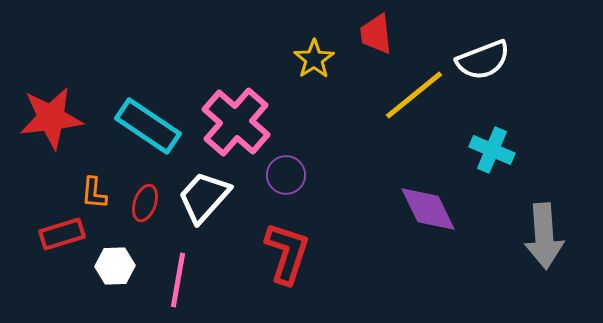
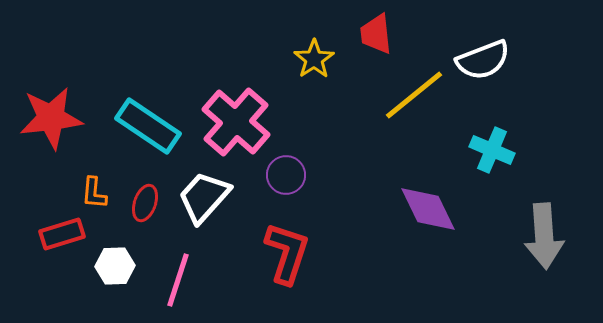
pink line: rotated 8 degrees clockwise
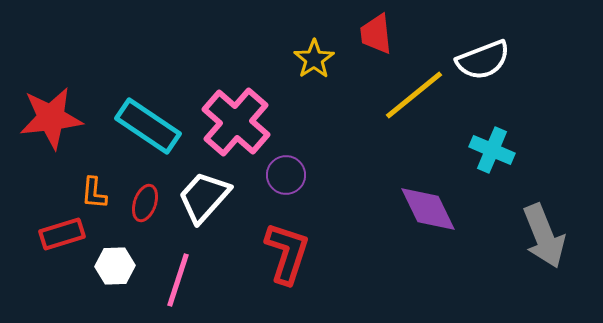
gray arrow: rotated 18 degrees counterclockwise
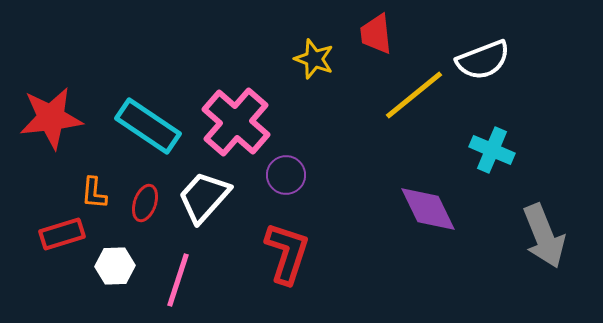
yellow star: rotated 18 degrees counterclockwise
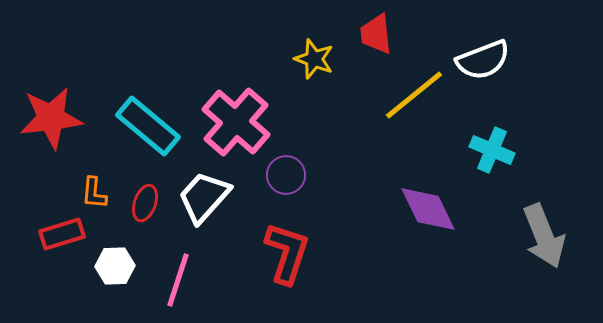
cyan rectangle: rotated 6 degrees clockwise
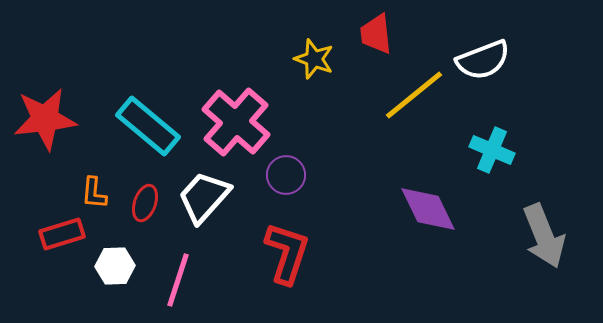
red star: moved 6 px left, 1 px down
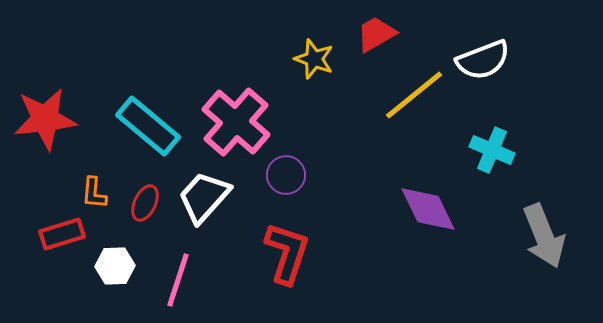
red trapezoid: rotated 66 degrees clockwise
red ellipse: rotated 6 degrees clockwise
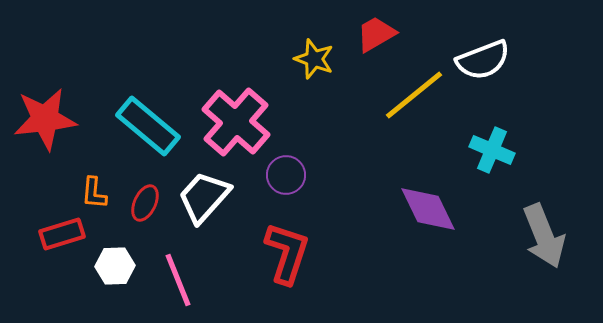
pink line: rotated 40 degrees counterclockwise
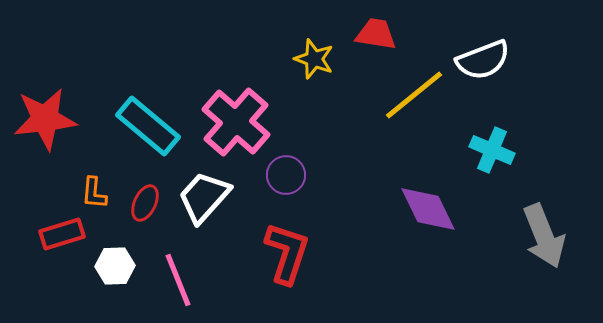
red trapezoid: rotated 39 degrees clockwise
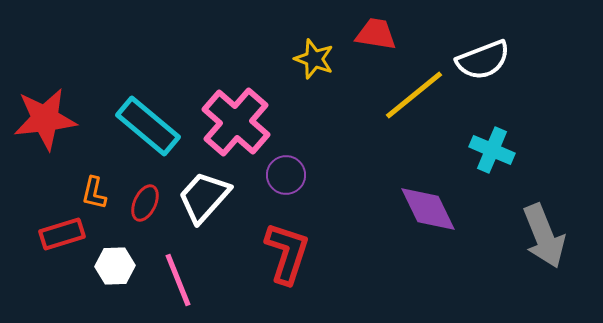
orange L-shape: rotated 8 degrees clockwise
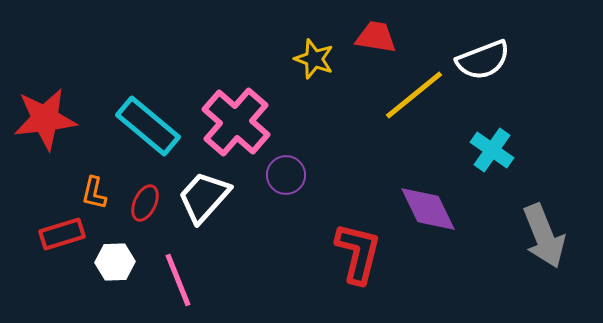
red trapezoid: moved 3 px down
cyan cross: rotated 12 degrees clockwise
red L-shape: moved 71 px right; rotated 4 degrees counterclockwise
white hexagon: moved 4 px up
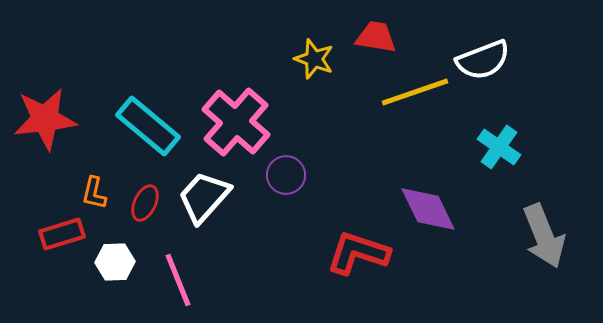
yellow line: moved 1 px right, 3 px up; rotated 20 degrees clockwise
cyan cross: moved 7 px right, 3 px up
red L-shape: rotated 86 degrees counterclockwise
